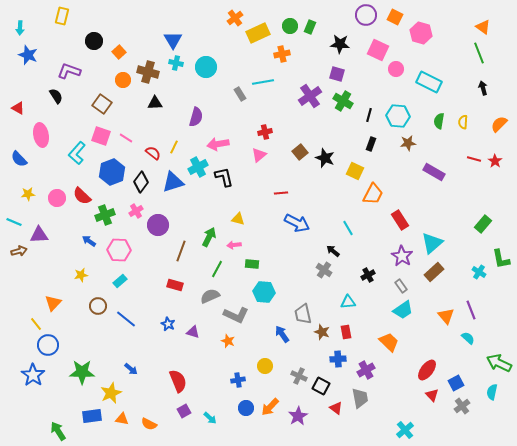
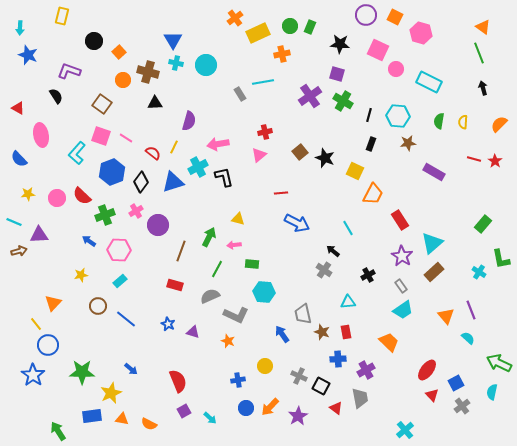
cyan circle at (206, 67): moved 2 px up
purple semicircle at (196, 117): moved 7 px left, 4 px down
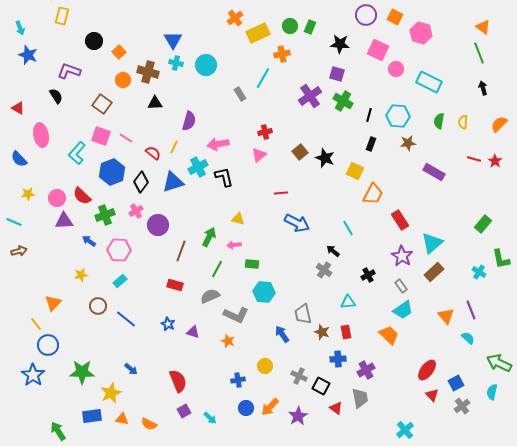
cyan arrow at (20, 28): rotated 24 degrees counterclockwise
cyan line at (263, 82): moved 4 px up; rotated 50 degrees counterclockwise
purple triangle at (39, 235): moved 25 px right, 14 px up
orange trapezoid at (389, 342): moved 7 px up
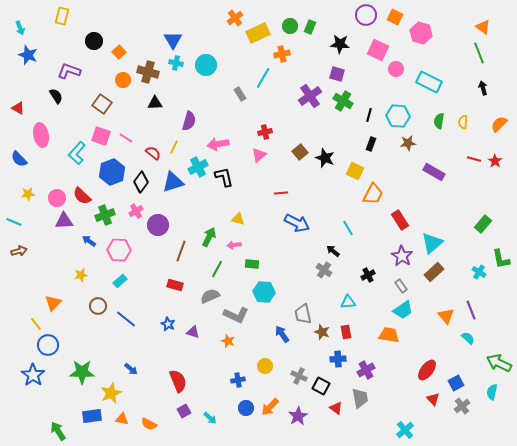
orange trapezoid at (389, 335): rotated 35 degrees counterclockwise
red triangle at (432, 395): moved 1 px right, 4 px down
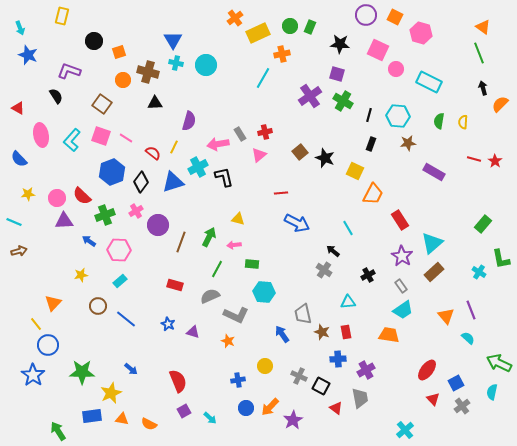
orange square at (119, 52): rotated 24 degrees clockwise
gray rectangle at (240, 94): moved 40 px down
orange semicircle at (499, 124): moved 1 px right, 20 px up
cyan L-shape at (77, 153): moved 5 px left, 13 px up
brown line at (181, 251): moved 9 px up
purple star at (298, 416): moved 5 px left, 4 px down
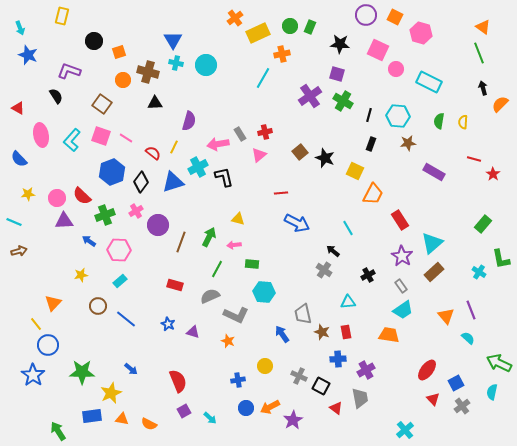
red star at (495, 161): moved 2 px left, 13 px down
orange arrow at (270, 407): rotated 18 degrees clockwise
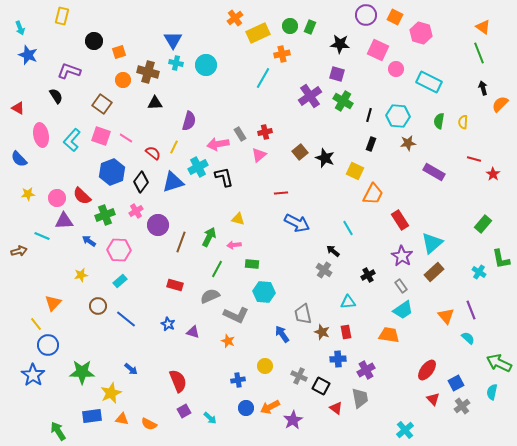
cyan line at (14, 222): moved 28 px right, 14 px down
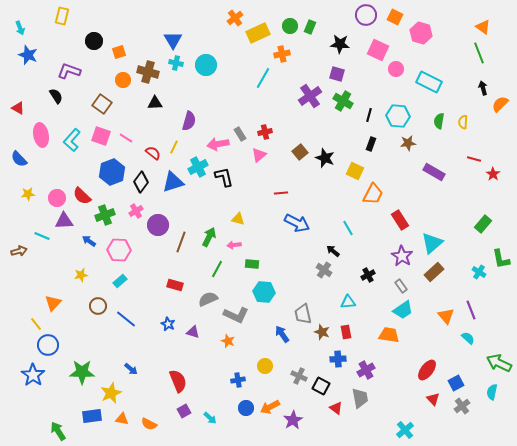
gray semicircle at (210, 296): moved 2 px left, 3 px down
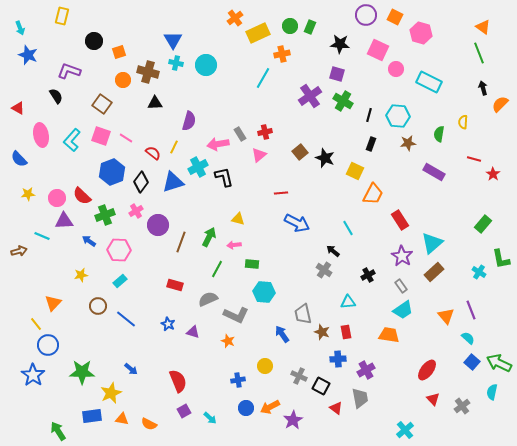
green semicircle at (439, 121): moved 13 px down
blue square at (456, 383): moved 16 px right, 21 px up; rotated 21 degrees counterclockwise
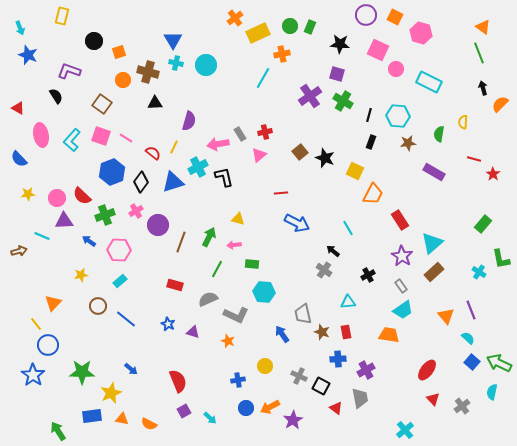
black rectangle at (371, 144): moved 2 px up
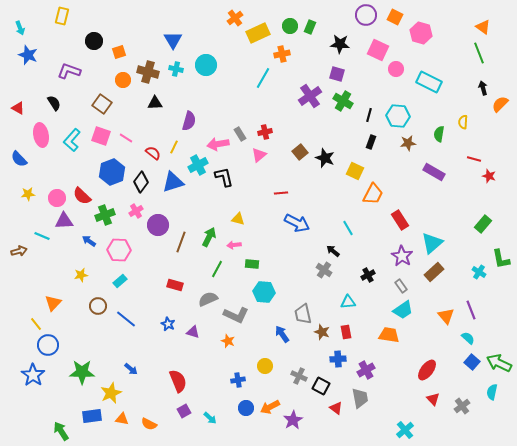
cyan cross at (176, 63): moved 6 px down
black semicircle at (56, 96): moved 2 px left, 7 px down
cyan cross at (198, 167): moved 2 px up
red star at (493, 174): moved 4 px left, 2 px down; rotated 16 degrees counterclockwise
green arrow at (58, 431): moved 3 px right
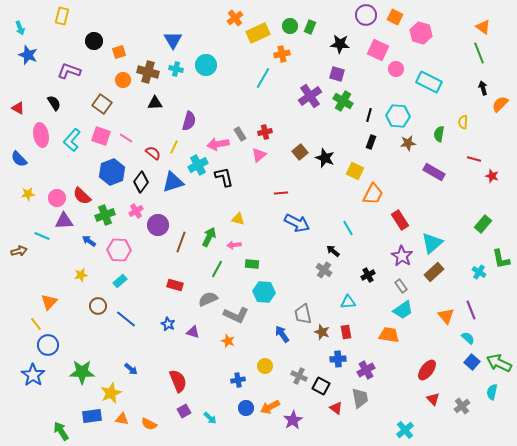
red star at (489, 176): moved 3 px right
orange triangle at (53, 303): moved 4 px left, 1 px up
